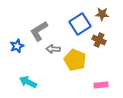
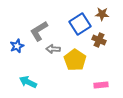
yellow pentagon: rotated 10 degrees clockwise
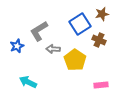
brown star: rotated 16 degrees counterclockwise
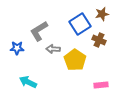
blue star: moved 2 px down; rotated 24 degrees clockwise
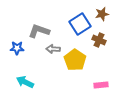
gray L-shape: rotated 50 degrees clockwise
cyan arrow: moved 3 px left
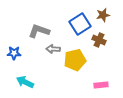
brown star: moved 1 px right, 1 px down
blue star: moved 3 px left, 5 px down
yellow pentagon: rotated 25 degrees clockwise
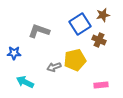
gray arrow: moved 1 px right, 18 px down; rotated 24 degrees counterclockwise
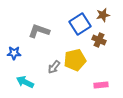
gray arrow: rotated 32 degrees counterclockwise
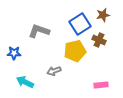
yellow pentagon: moved 9 px up
gray arrow: moved 4 px down; rotated 32 degrees clockwise
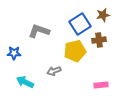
brown cross: rotated 32 degrees counterclockwise
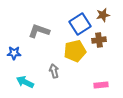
gray arrow: rotated 96 degrees clockwise
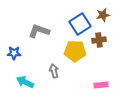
yellow pentagon: rotated 15 degrees clockwise
